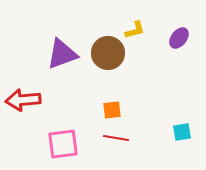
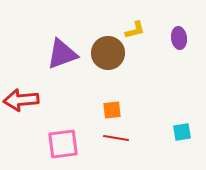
purple ellipse: rotated 45 degrees counterclockwise
red arrow: moved 2 px left
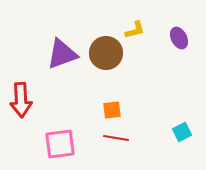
purple ellipse: rotated 20 degrees counterclockwise
brown circle: moved 2 px left
red arrow: rotated 88 degrees counterclockwise
cyan square: rotated 18 degrees counterclockwise
pink square: moved 3 px left
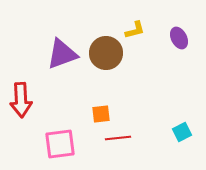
orange square: moved 11 px left, 4 px down
red line: moved 2 px right; rotated 15 degrees counterclockwise
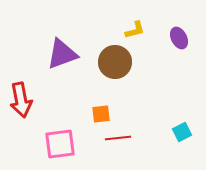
brown circle: moved 9 px right, 9 px down
red arrow: rotated 8 degrees counterclockwise
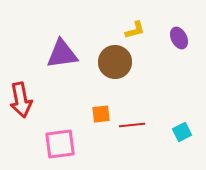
purple triangle: rotated 12 degrees clockwise
red line: moved 14 px right, 13 px up
